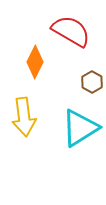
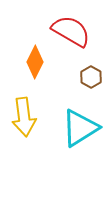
brown hexagon: moved 1 px left, 5 px up
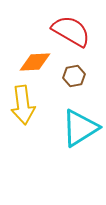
orange diamond: rotated 60 degrees clockwise
brown hexagon: moved 17 px left, 1 px up; rotated 20 degrees clockwise
yellow arrow: moved 1 px left, 12 px up
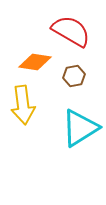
orange diamond: rotated 12 degrees clockwise
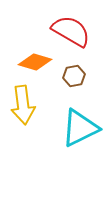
orange diamond: rotated 8 degrees clockwise
cyan triangle: rotated 6 degrees clockwise
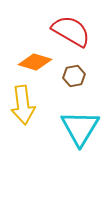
cyan triangle: rotated 33 degrees counterclockwise
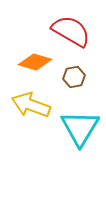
brown hexagon: moved 1 px down
yellow arrow: moved 8 px right; rotated 117 degrees clockwise
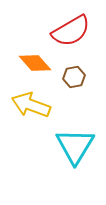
red semicircle: rotated 120 degrees clockwise
orange diamond: moved 1 px down; rotated 32 degrees clockwise
cyan triangle: moved 5 px left, 18 px down
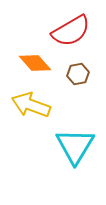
brown hexagon: moved 4 px right, 3 px up
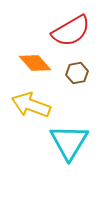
brown hexagon: moved 1 px left, 1 px up
cyan triangle: moved 6 px left, 4 px up
